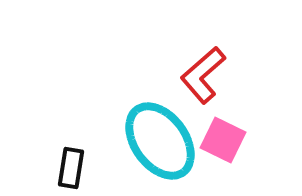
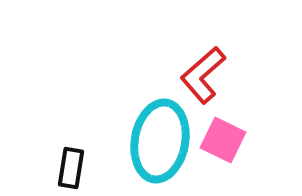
cyan ellipse: rotated 46 degrees clockwise
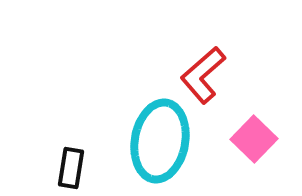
pink square: moved 31 px right, 1 px up; rotated 18 degrees clockwise
